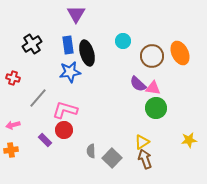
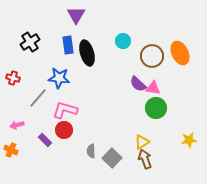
purple triangle: moved 1 px down
black cross: moved 2 px left, 2 px up
blue star: moved 11 px left, 6 px down; rotated 15 degrees clockwise
pink arrow: moved 4 px right
orange cross: rotated 32 degrees clockwise
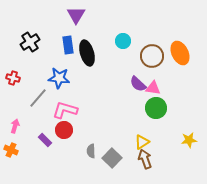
pink arrow: moved 2 px left, 1 px down; rotated 120 degrees clockwise
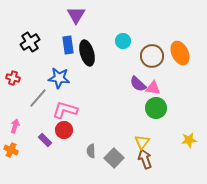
yellow triangle: rotated 21 degrees counterclockwise
gray square: moved 2 px right
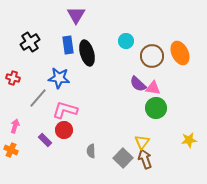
cyan circle: moved 3 px right
gray square: moved 9 px right
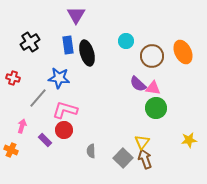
orange ellipse: moved 3 px right, 1 px up
pink arrow: moved 7 px right
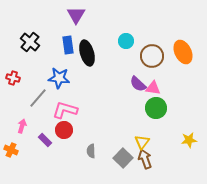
black cross: rotated 18 degrees counterclockwise
